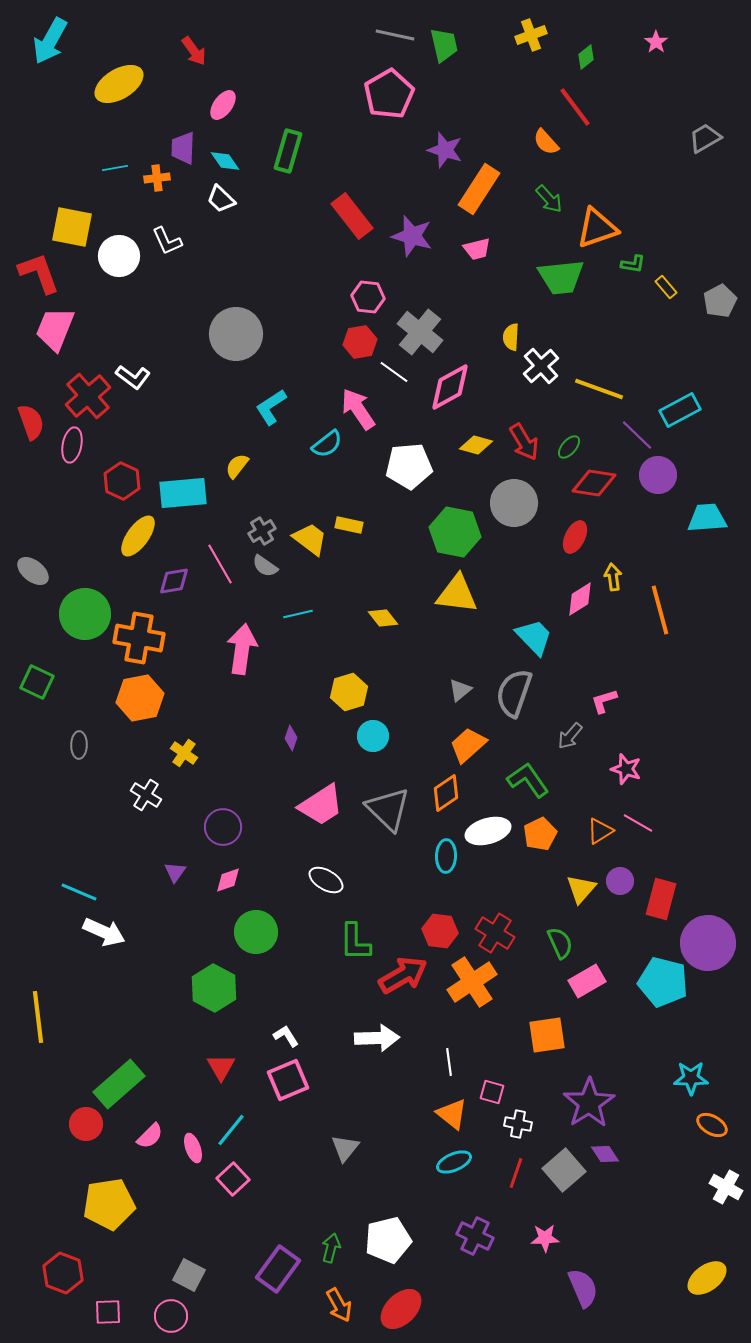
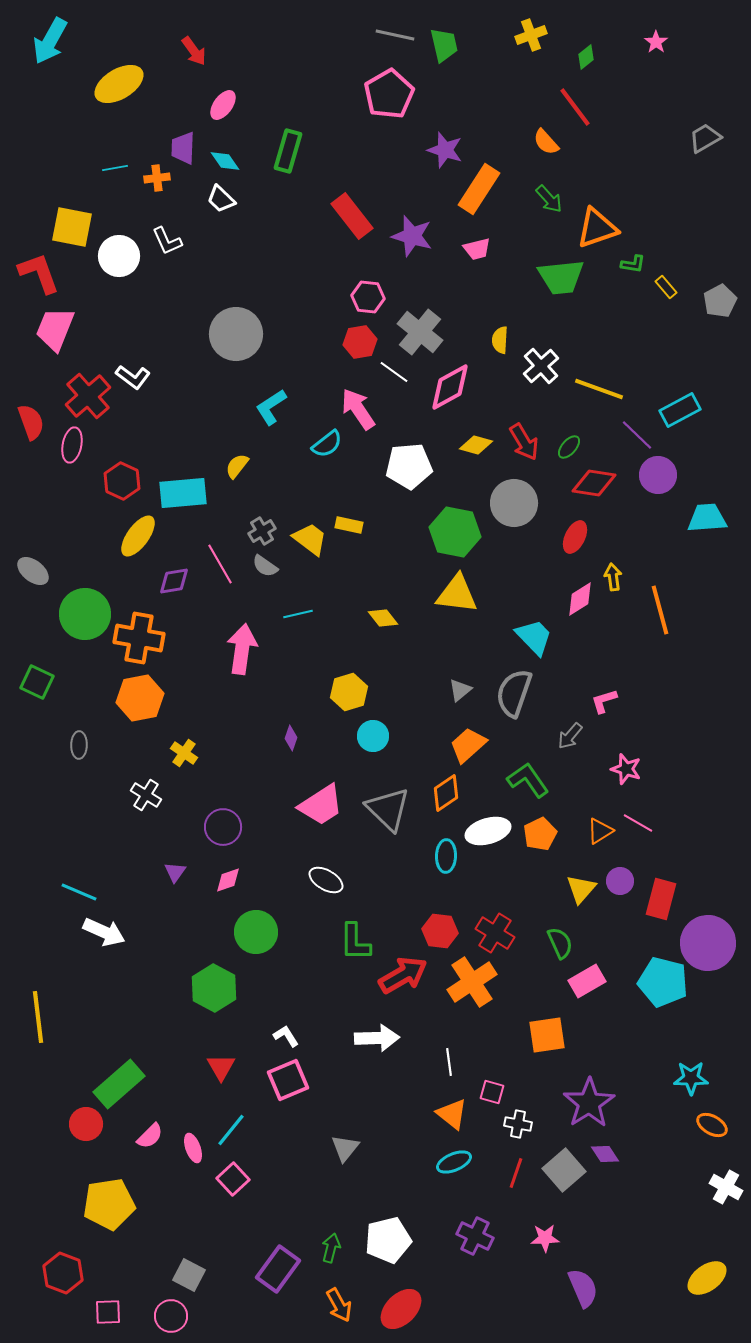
yellow semicircle at (511, 337): moved 11 px left, 3 px down
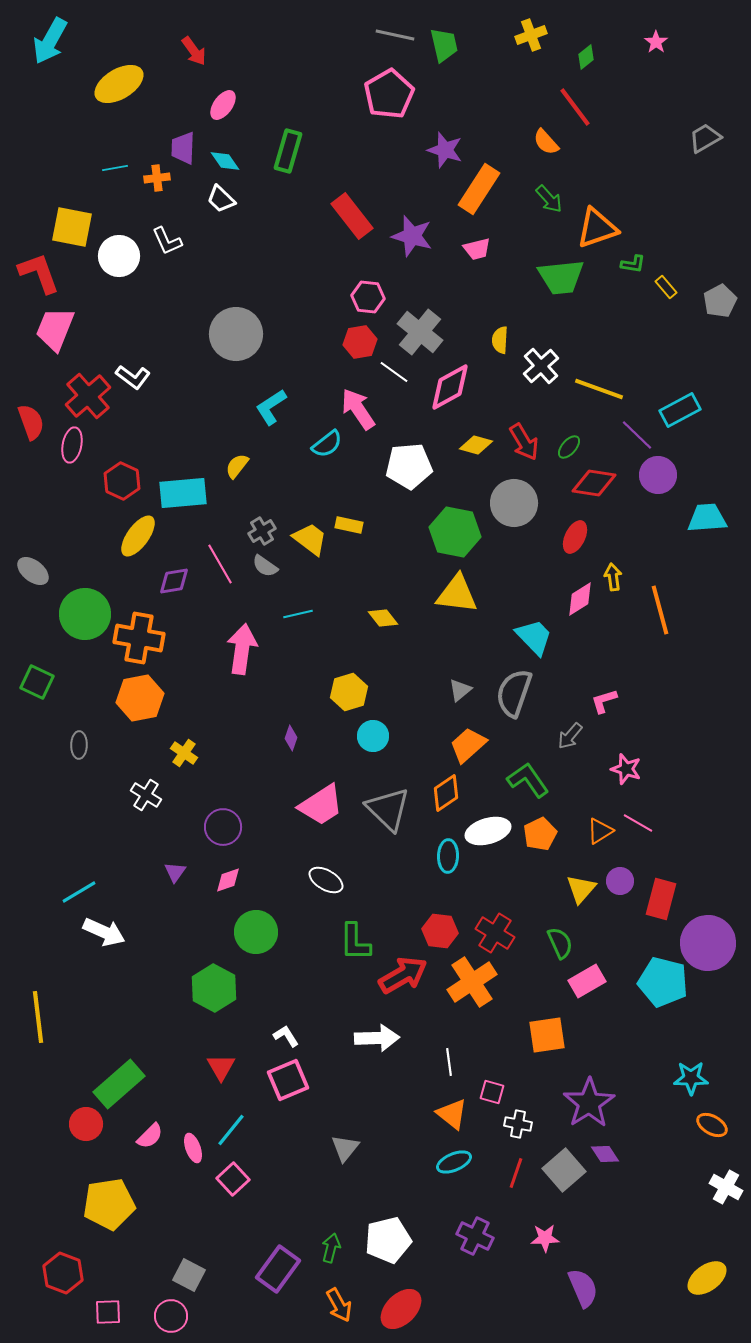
cyan ellipse at (446, 856): moved 2 px right
cyan line at (79, 892): rotated 54 degrees counterclockwise
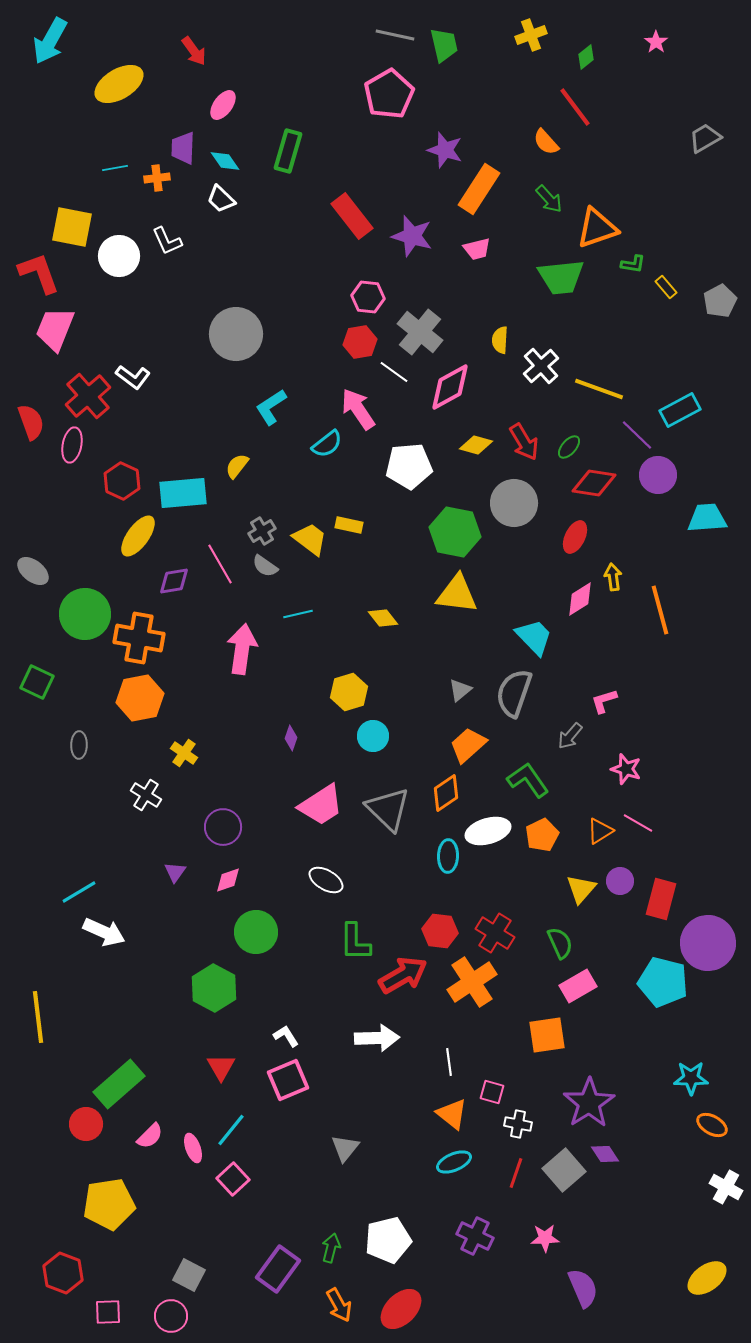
orange pentagon at (540, 834): moved 2 px right, 1 px down
pink rectangle at (587, 981): moved 9 px left, 5 px down
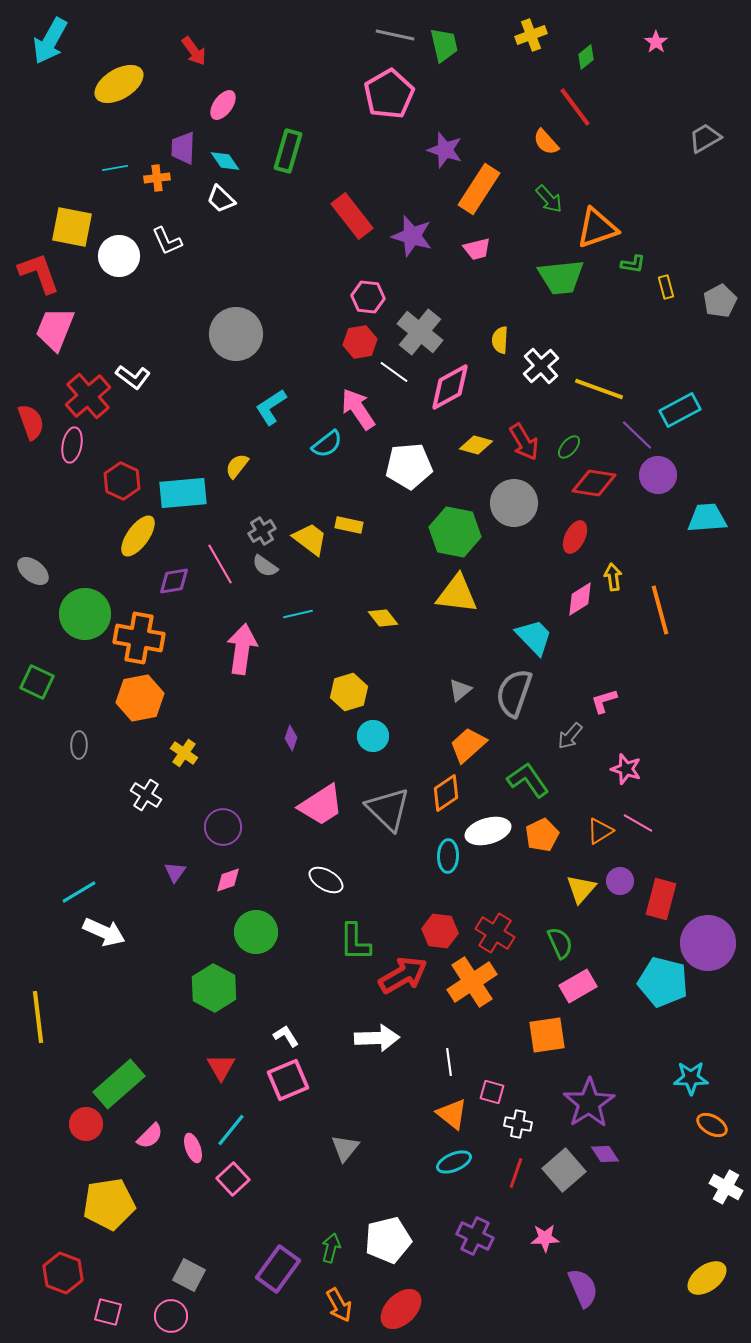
yellow rectangle at (666, 287): rotated 25 degrees clockwise
pink square at (108, 1312): rotated 16 degrees clockwise
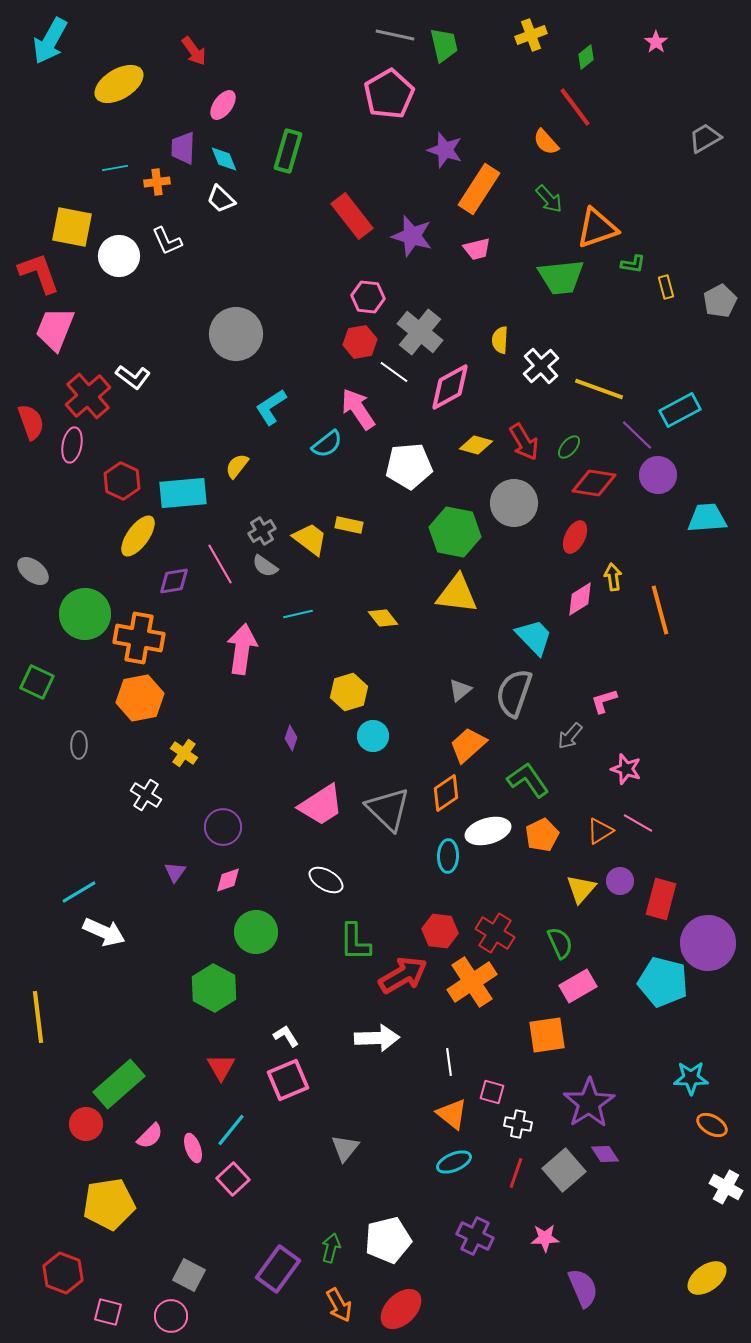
cyan diamond at (225, 161): moved 1 px left, 2 px up; rotated 12 degrees clockwise
orange cross at (157, 178): moved 4 px down
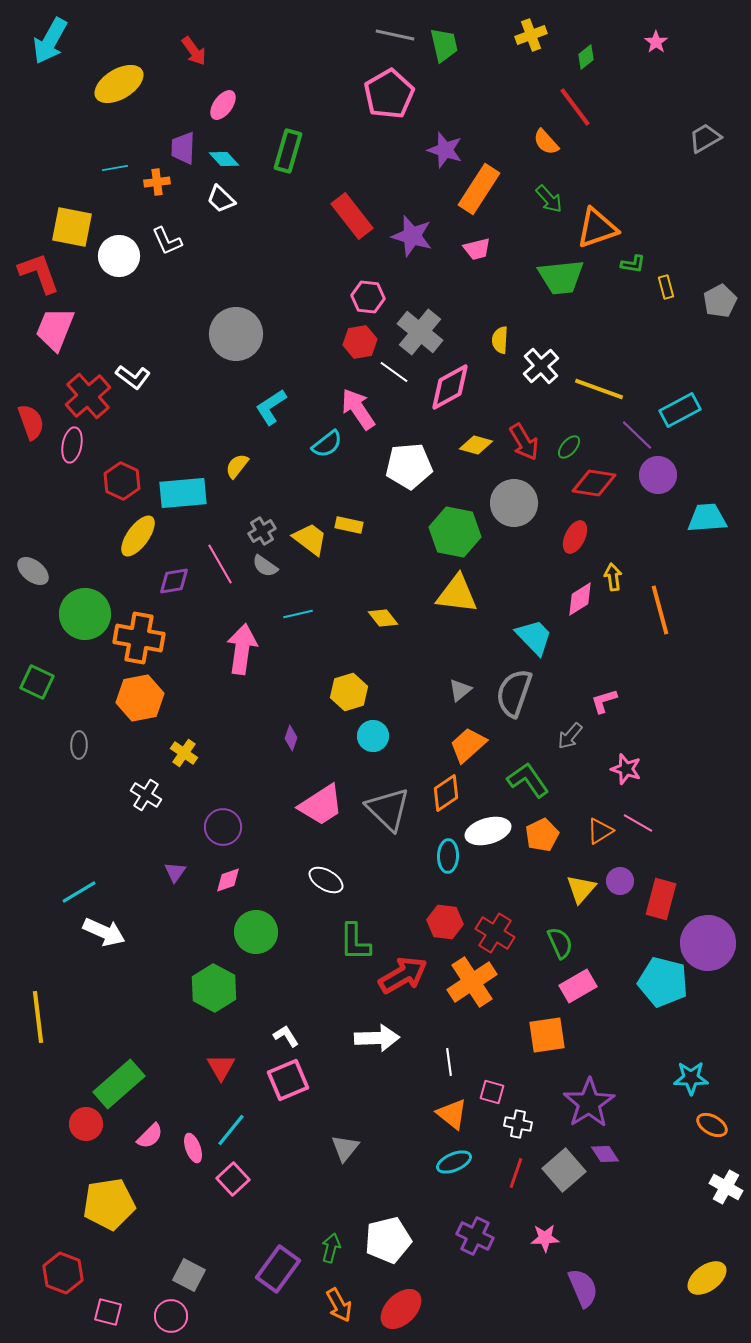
cyan diamond at (224, 159): rotated 20 degrees counterclockwise
red hexagon at (440, 931): moved 5 px right, 9 px up
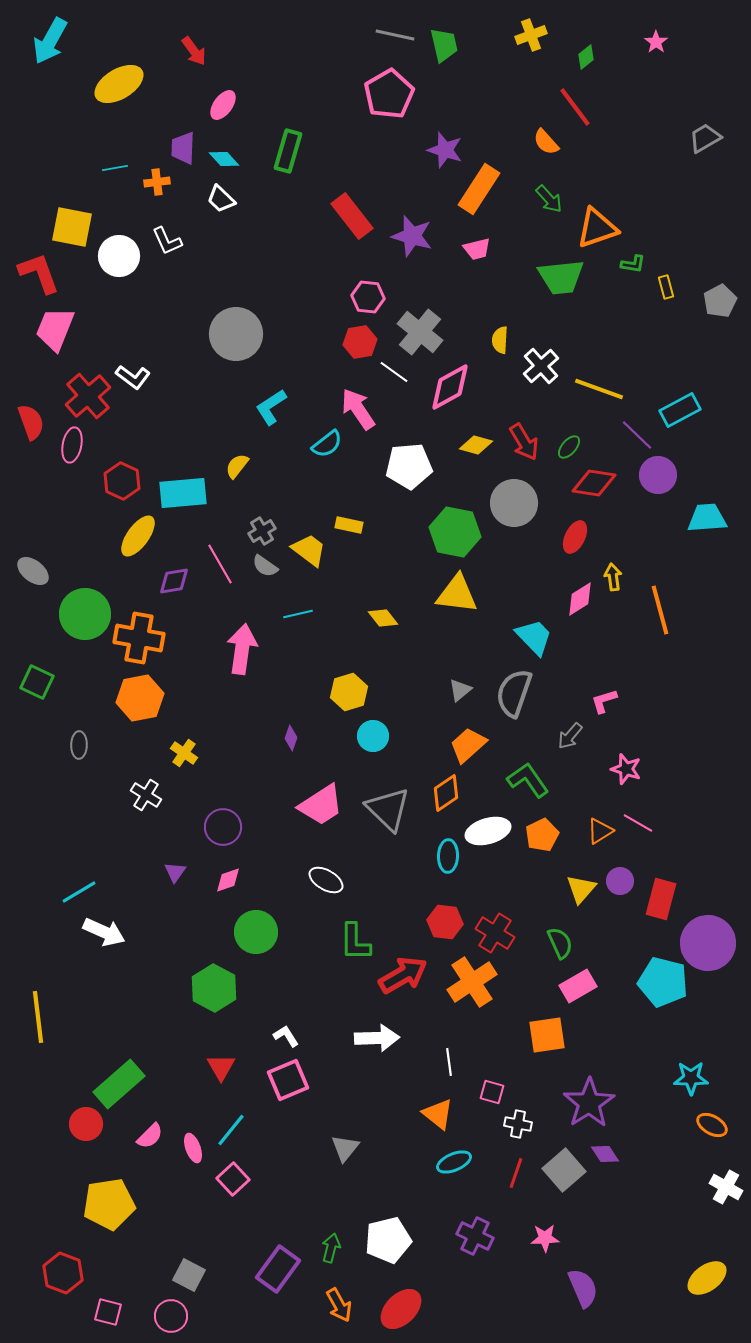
yellow trapezoid at (310, 539): moved 1 px left, 11 px down
orange triangle at (452, 1114): moved 14 px left
